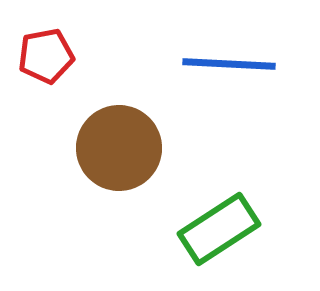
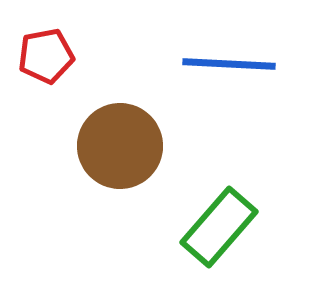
brown circle: moved 1 px right, 2 px up
green rectangle: moved 2 px up; rotated 16 degrees counterclockwise
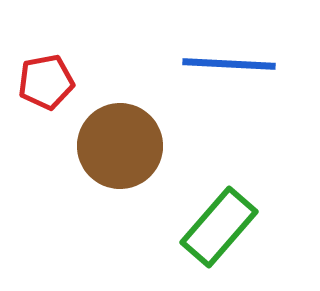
red pentagon: moved 26 px down
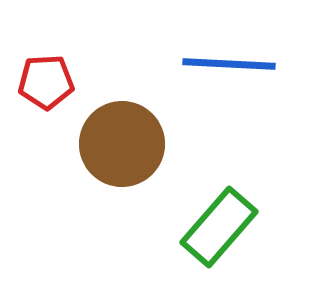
red pentagon: rotated 8 degrees clockwise
brown circle: moved 2 px right, 2 px up
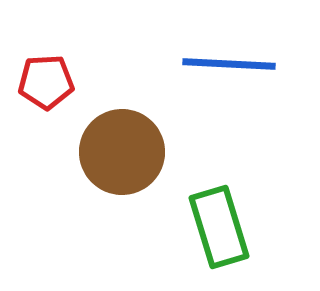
brown circle: moved 8 px down
green rectangle: rotated 58 degrees counterclockwise
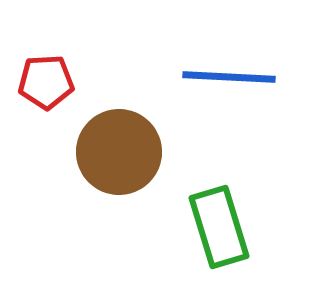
blue line: moved 13 px down
brown circle: moved 3 px left
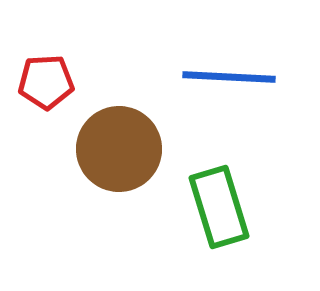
brown circle: moved 3 px up
green rectangle: moved 20 px up
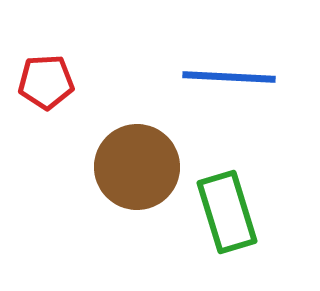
brown circle: moved 18 px right, 18 px down
green rectangle: moved 8 px right, 5 px down
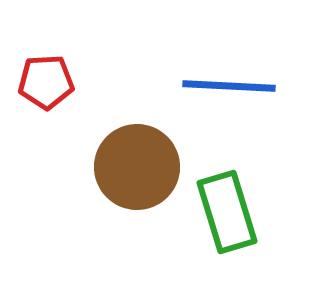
blue line: moved 9 px down
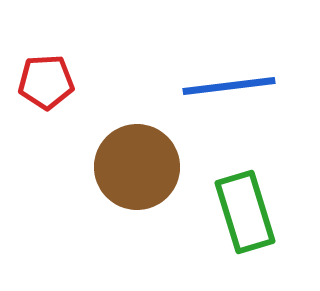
blue line: rotated 10 degrees counterclockwise
green rectangle: moved 18 px right
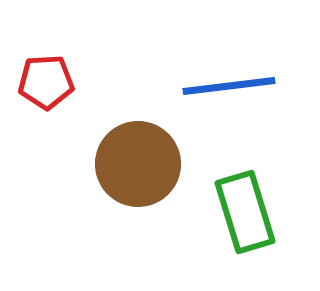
brown circle: moved 1 px right, 3 px up
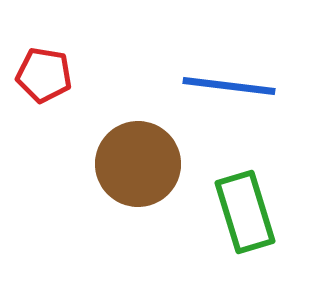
red pentagon: moved 2 px left, 7 px up; rotated 12 degrees clockwise
blue line: rotated 14 degrees clockwise
